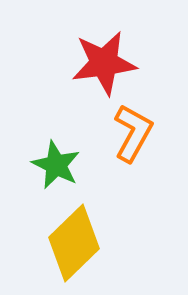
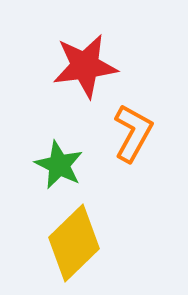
red star: moved 19 px left, 3 px down
green star: moved 3 px right
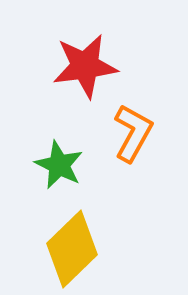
yellow diamond: moved 2 px left, 6 px down
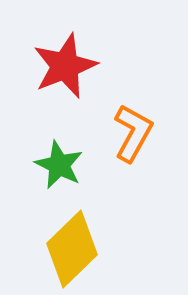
red star: moved 20 px left; rotated 14 degrees counterclockwise
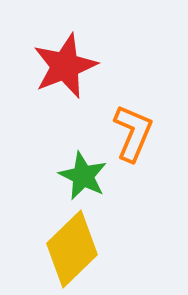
orange L-shape: rotated 6 degrees counterclockwise
green star: moved 24 px right, 11 px down
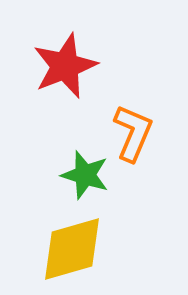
green star: moved 2 px right, 1 px up; rotated 9 degrees counterclockwise
yellow diamond: rotated 28 degrees clockwise
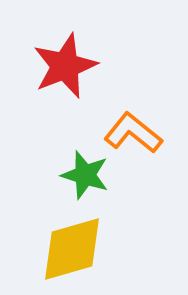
orange L-shape: rotated 74 degrees counterclockwise
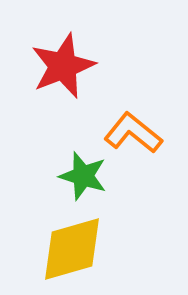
red star: moved 2 px left
green star: moved 2 px left, 1 px down
